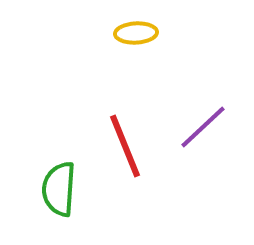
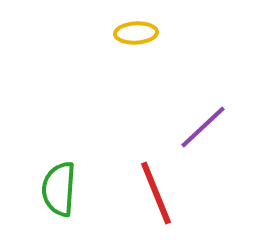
red line: moved 31 px right, 47 px down
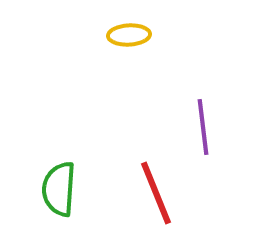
yellow ellipse: moved 7 px left, 2 px down
purple line: rotated 54 degrees counterclockwise
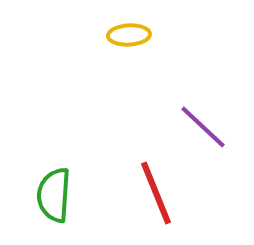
purple line: rotated 40 degrees counterclockwise
green semicircle: moved 5 px left, 6 px down
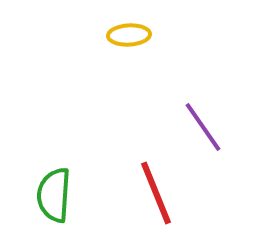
purple line: rotated 12 degrees clockwise
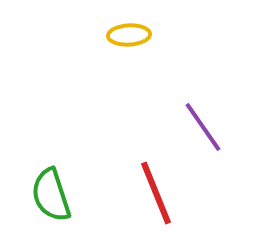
green semicircle: moved 3 px left; rotated 22 degrees counterclockwise
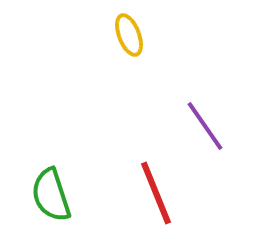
yellow ellipse: rotated 72 degrees clockwise
purple line: moved 2 px right, 1 px up
